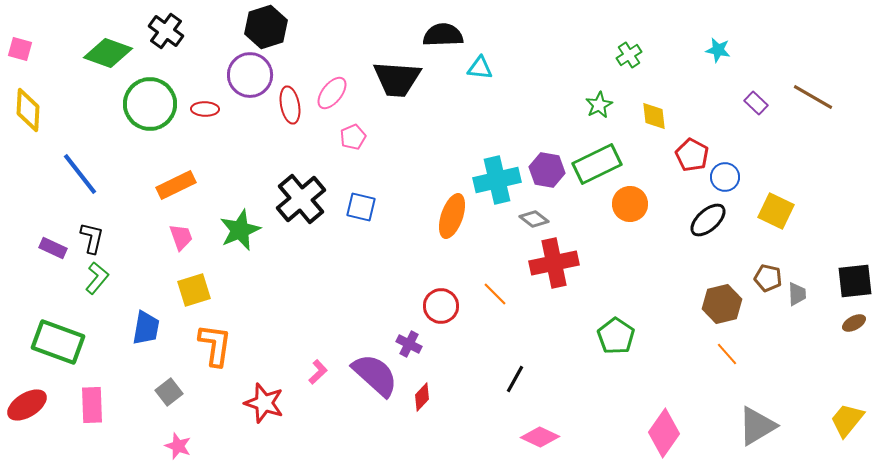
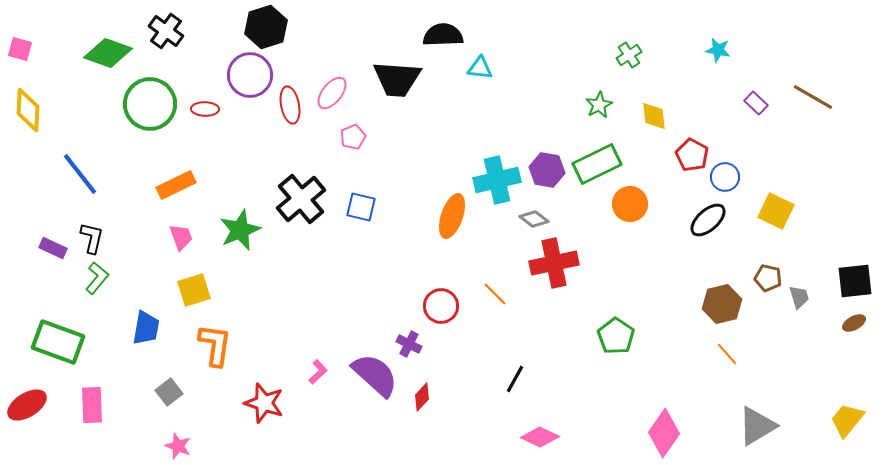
gray trapezoid at (797, 294): moved 2 px right, 3 px down; rotated 15 degrees counterclockwise
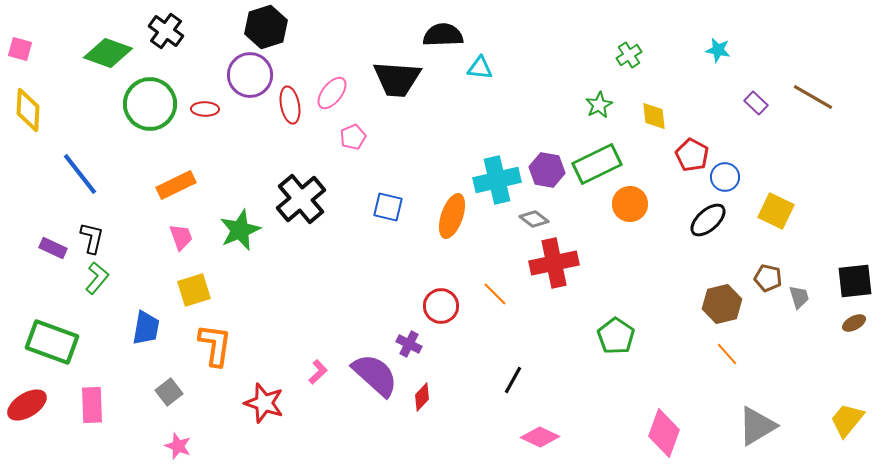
blue square at (361, 207): moved 27 px right
green rectangle at (58, 342): moved 6 px left
black line at (515, 379): moved 2 px left, 1 px down
pink diamond at (664, 433): rotated 15 degrees counterclockwise
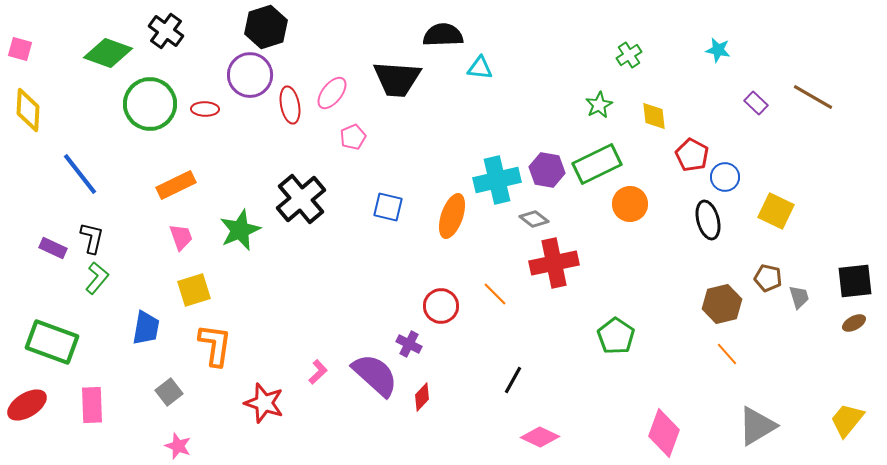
black ellipse at (708, 220): rotated 63 degrees counterclockwise
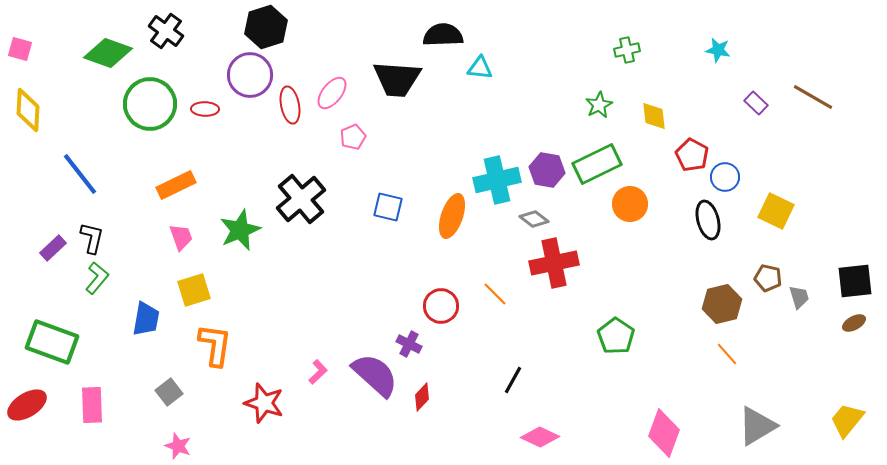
green cross at (629, 55): moved 2 px left, 5 px up; rotated 20 degrees clockwise
purple rectangle at (53, 248): rotated 68 degrees counterclockwise
blue trapezoid at (146, 328): moved 9 px up
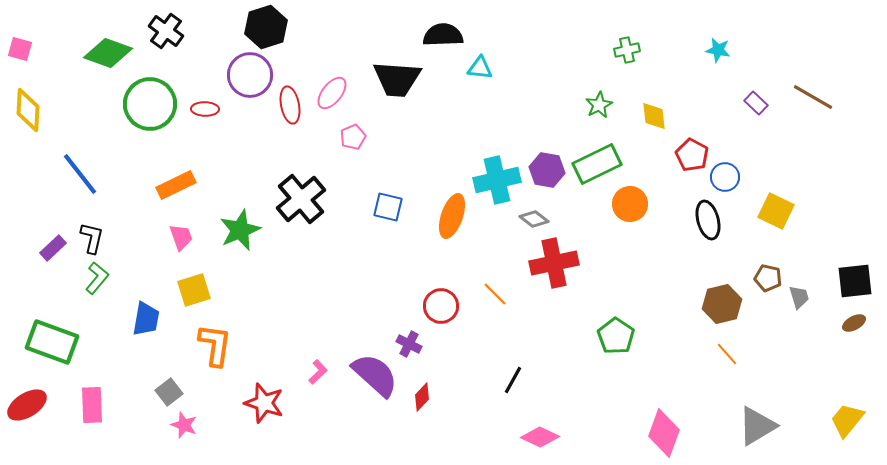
pink star at (178, 446): moved 6 px right, 21 px up
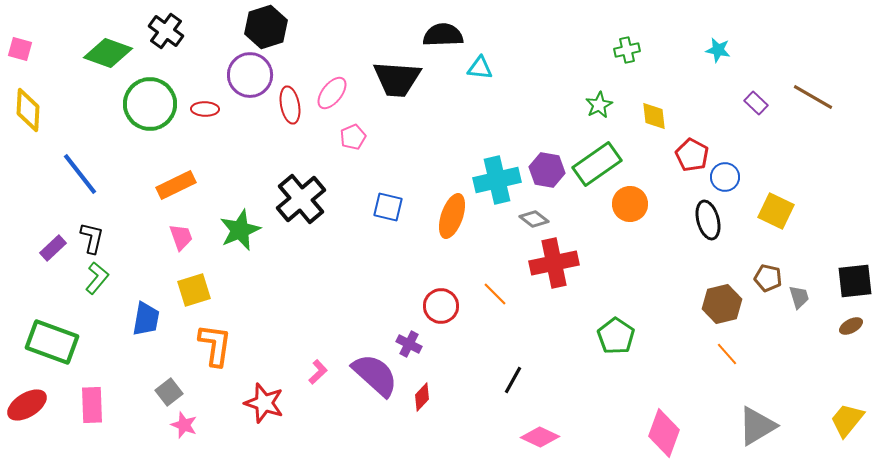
green rectangle at (597, 164): rotated 9 degrees counterclockwise
brown ellipse at (854, 323): moved 3 px left, 3 px down
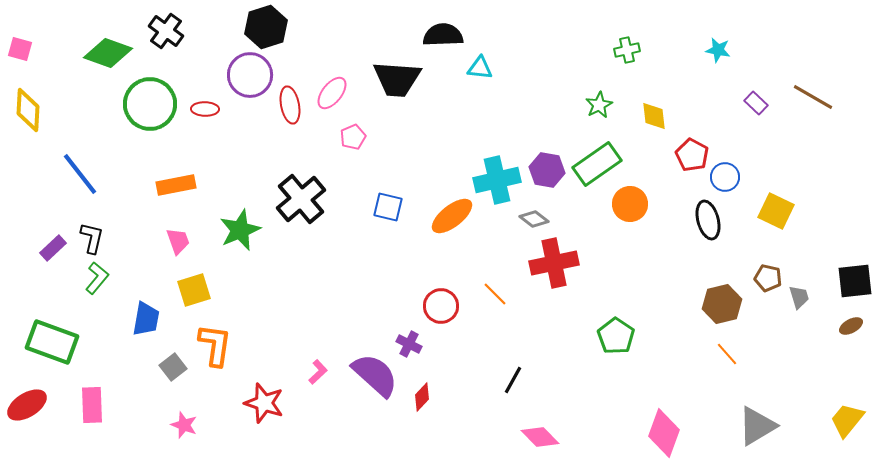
orange rectangle at (176, 185): rotated 15 degrees clockwise
orange ellipse at (452, 216): rotated 33 degrees clockwise
pink trapezoid at (181, 237): moved 3 px left, 4 px down
gray square at (169, 392): moved 4 px right, 25 px up
pink diamond at (540, 437): rotated 21 degrees clockwise
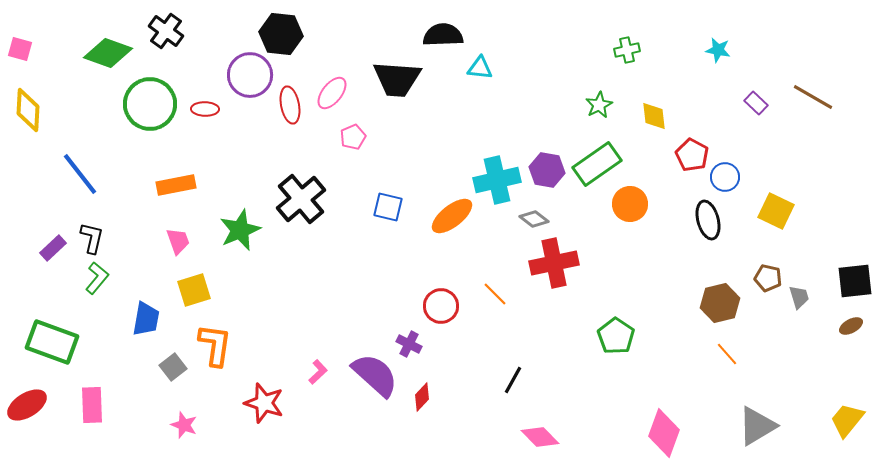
black hexagon at (266, 27): moved 15 px right, 7 px down; rotated 24 degrees clockwise
brown hexagon at (722, 304): moved 2 px left, 1 px up
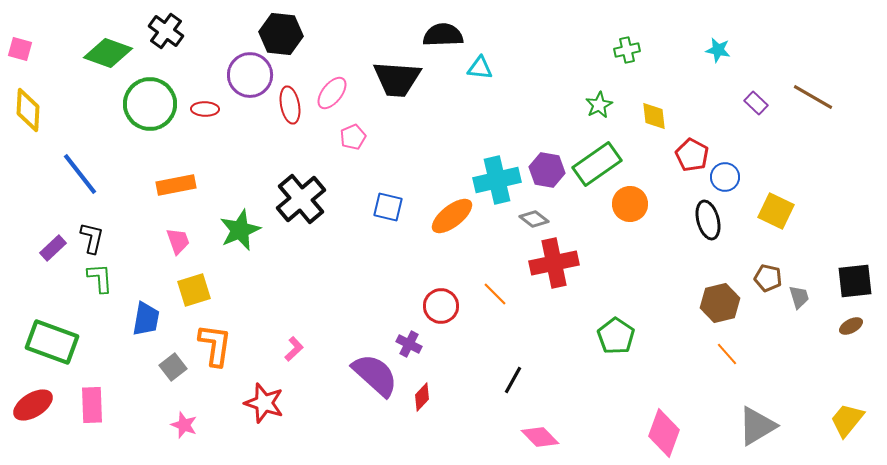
green L-shape at (97, 278): moved 3 px right; rotated 44 degrees counterclockwise
pink L-shape at (318, 372): moved 24 px left, 23 px up
red ellipse at (27, 405): moved 6 px right
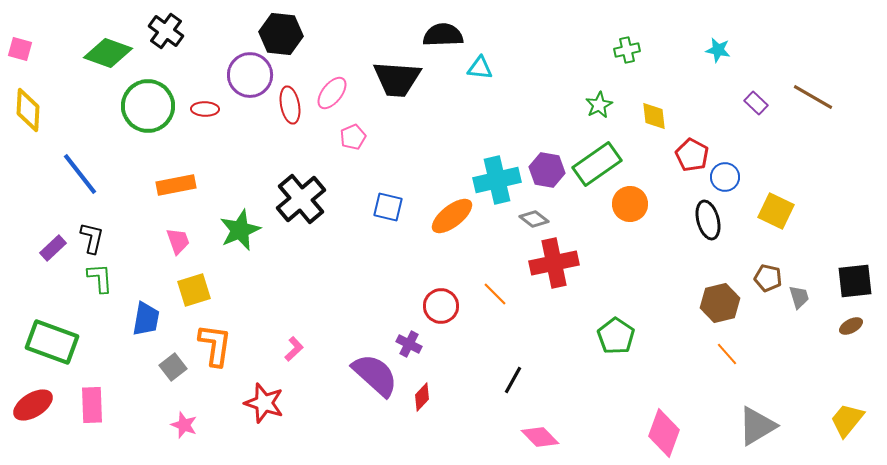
green circle at (150, 104): moved 2 px left, 2 px down
